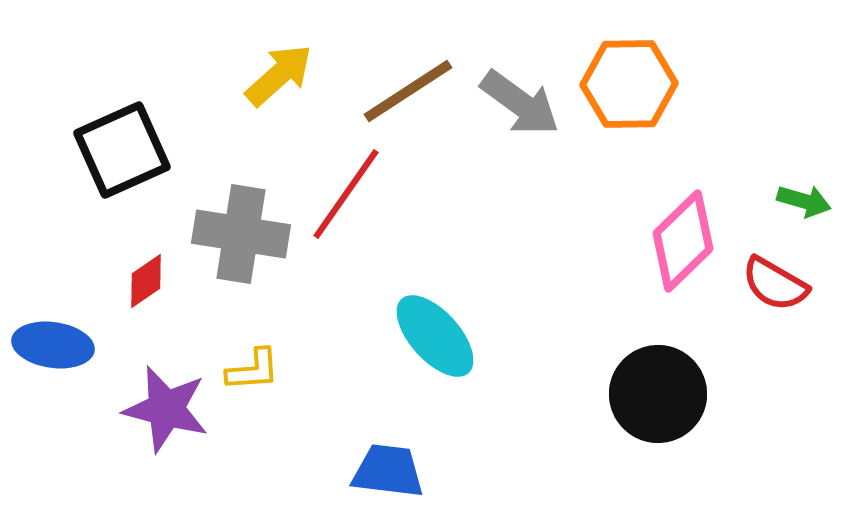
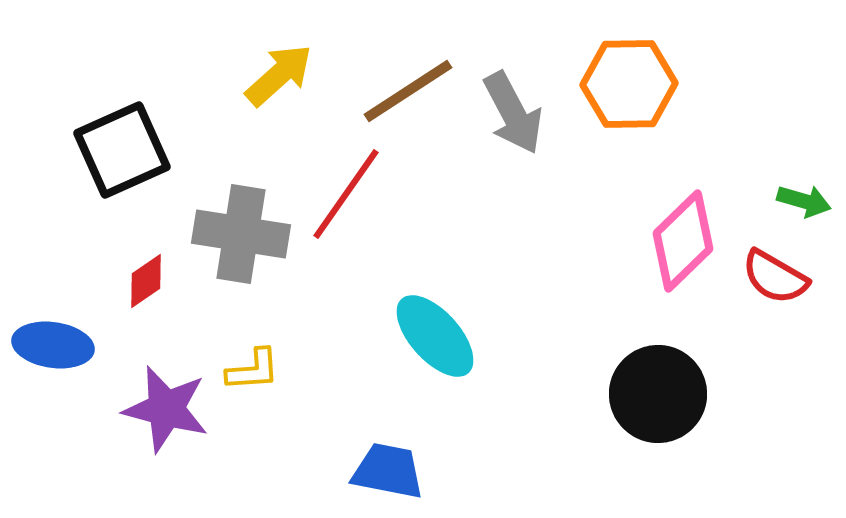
gray arrow: moved 7 px left, 10 px down; rotated 26 degrees clockwise
red semicircle: moved 7 px up
blue trapezoid: rotated 4 degrees clockwise
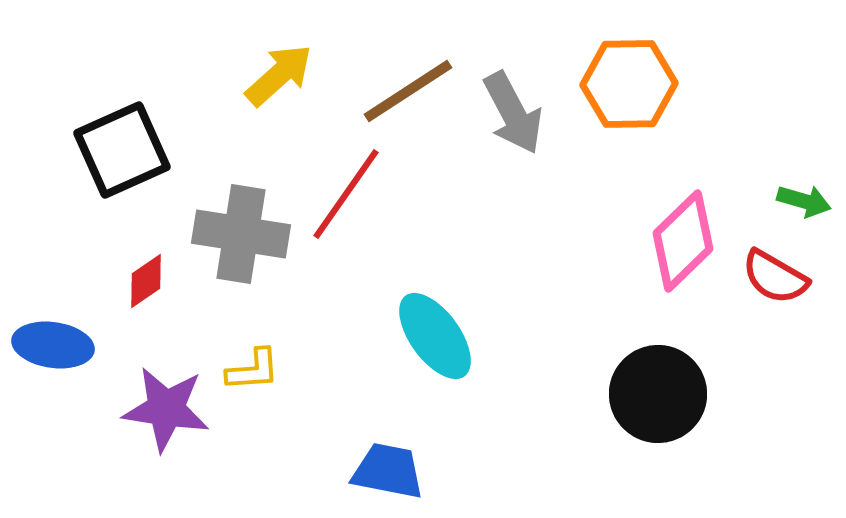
cyan ellipse: rotated 6 degrees clockwise
purple star: rotated 6 degrees counterclockwise
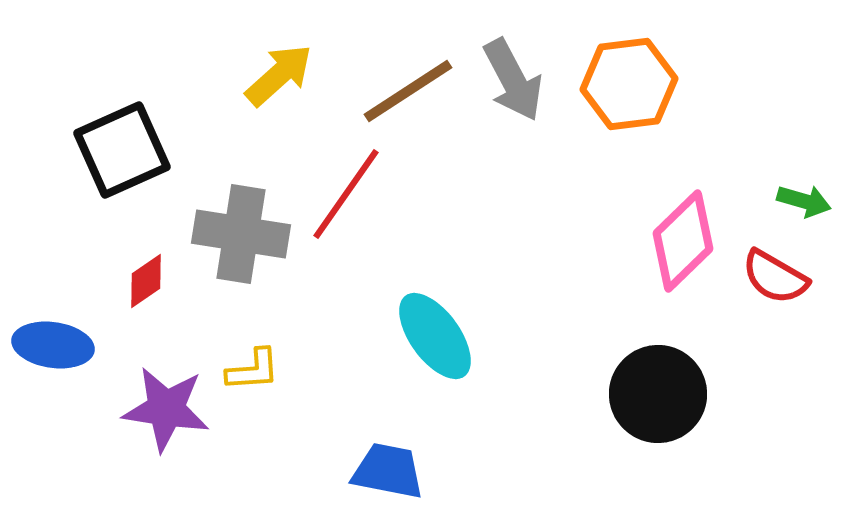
orange hexagon: rotated 6 degrees counterclockwise
gray arrow: moved 33 px up
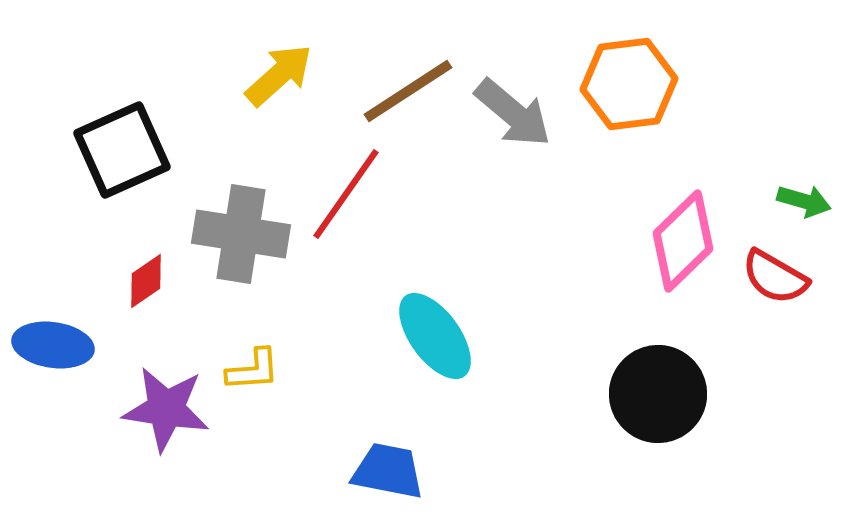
gray arrow: moved 33 px down; rotated 22 degrees counterclockwise
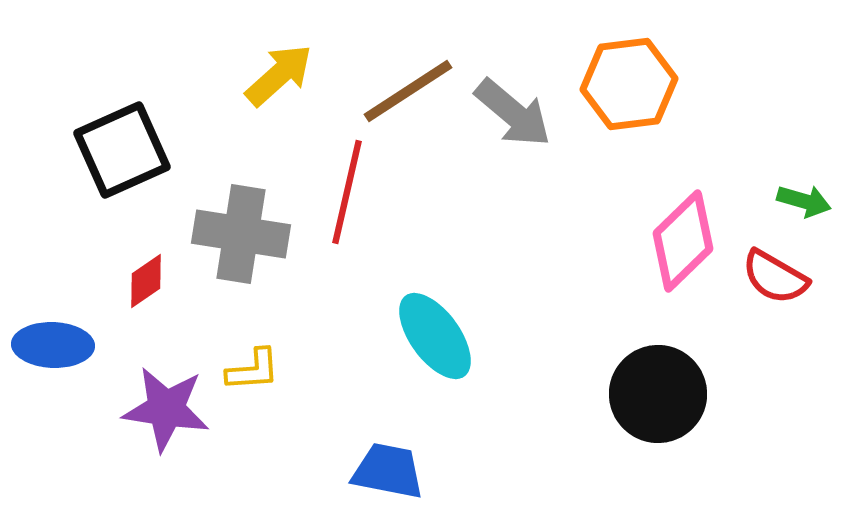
red line: moved 1 px right, 2 px up; rotated 22 degrees counterclockwise
blue ellipse: rotated 6 degrees counterclockwise
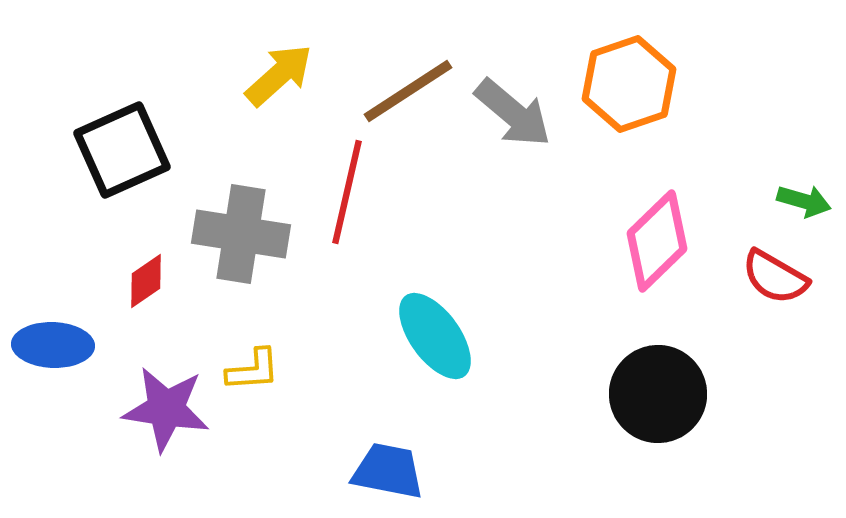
orange hexagon: rotated 12 degrees counterclockwise
pink diamond: moved 26 px left
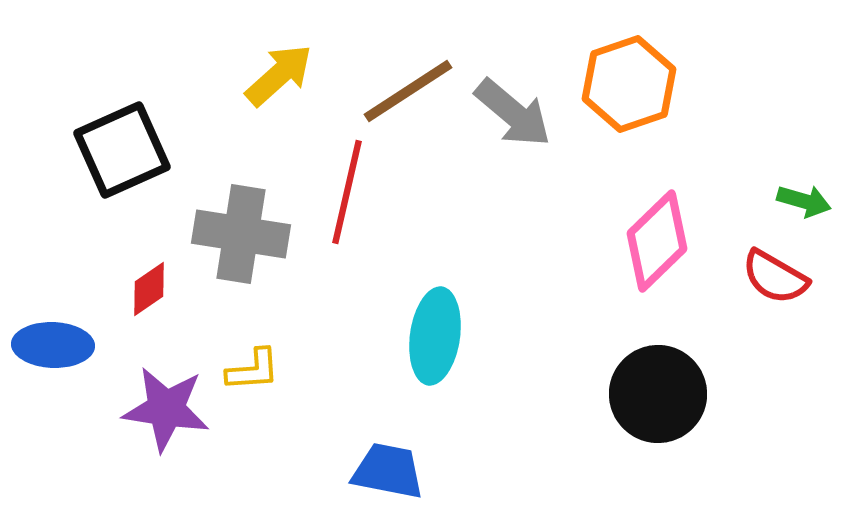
red diamond: moved 3 px right, 8 px down
cyan ellipse: rotated 44 degrees clockwise
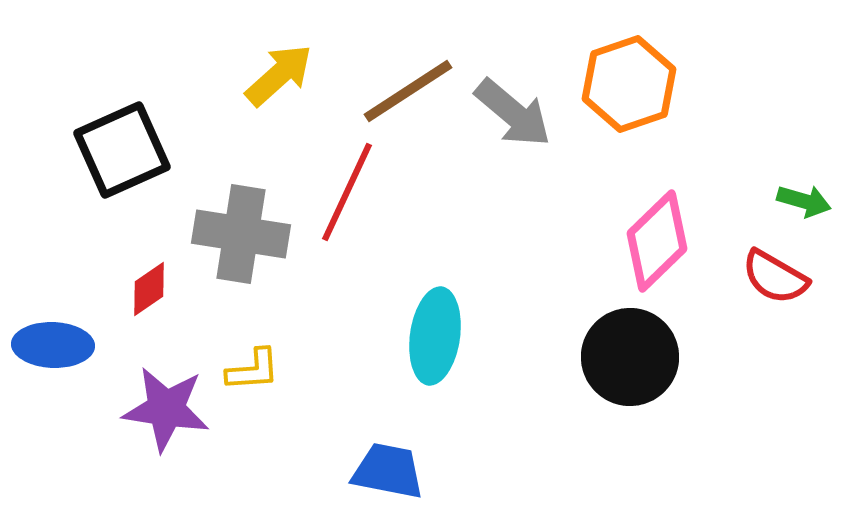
red line: rotated 12 degrees clockwise
black circle: moved 28 px left, 37 px up
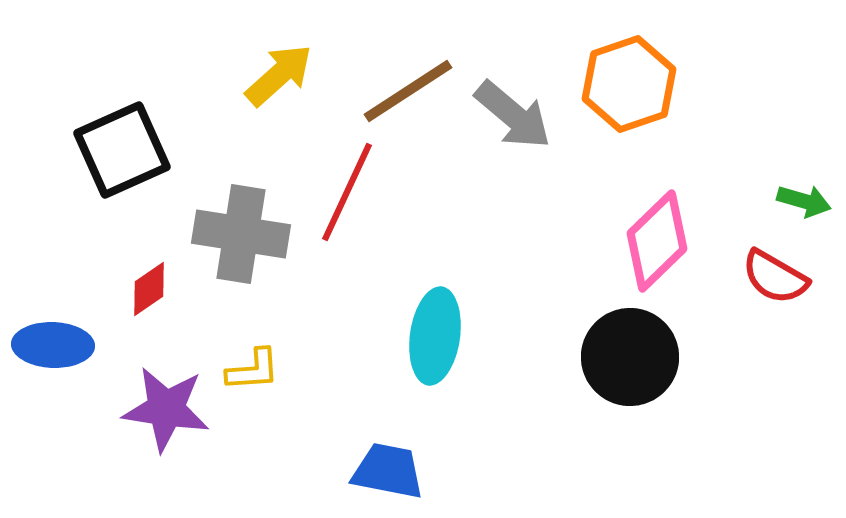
gray arrow: moved 2 px down
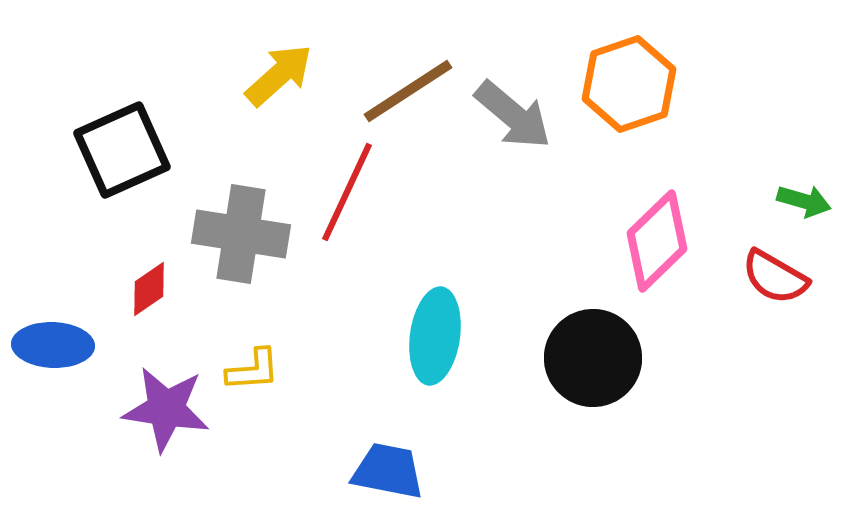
black circle: moved 37 px left, 1 px down
